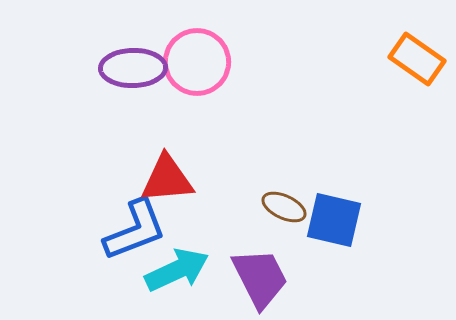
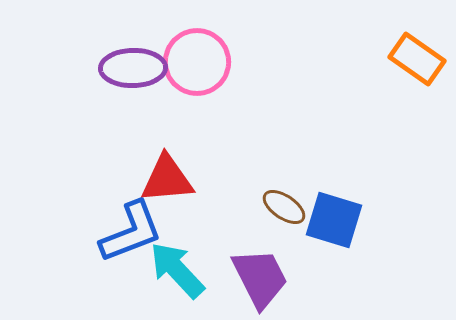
brown ellipse: rotated 9 degrees clockwise
blue square: rotated 4 degrees clockwise
blue L-shape: moved 4 px left, 2 px down
cyan arrow: rotated 108 degrees counterclockwise
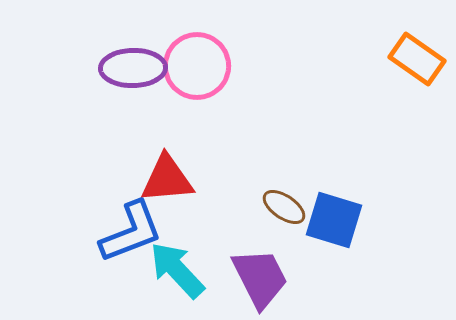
pink circle: moved 4 px down
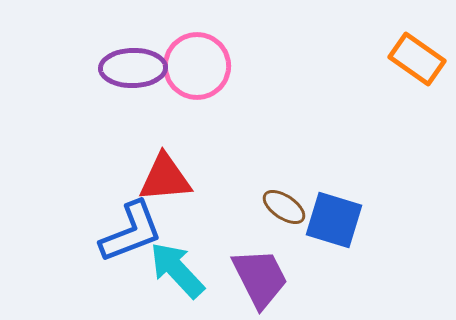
red triangle: moved 2 px left, 1 px up
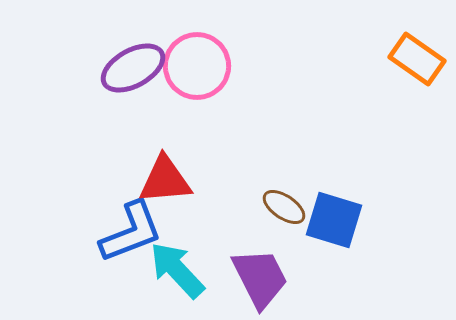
purple ellipse: rotated 28 degrees counterclockwise
red triangle: moved 2 px down
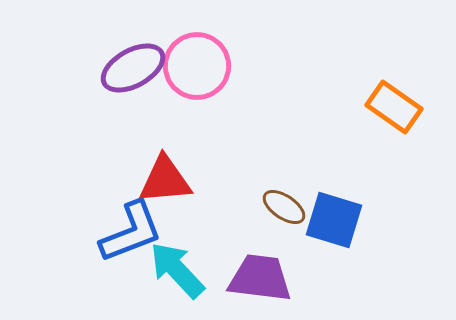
orange rectangle: moved 23 px left, 48 px down
purple trapezoid: rotated 56 degrees counterclockwise
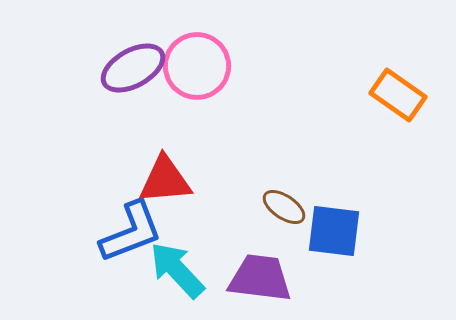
orange rectangle: moved 4 px right, 12 px up
blue square: moved 11 px down; rotated 10 degrees counterclockwise
